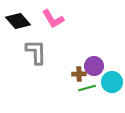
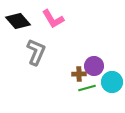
gray L-shape: rotated 24 degrees clockwise
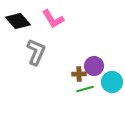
green line: moved 2 px left, 1 px down
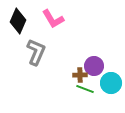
black diamond: rotated 65 degrees clockwise
brown cross: moved 1 px right, 1 px down
cyan circle: moved 1 px left, 1 px down
green line: rotated 36 degrees clockwise
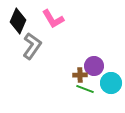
gray L-shape: moved 4 px left, 6 px up; rotated 12 degrees clockwise
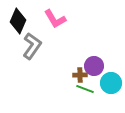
pink L-shape: moved 2 px right
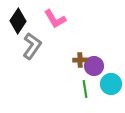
black diamond: rotated 10 degrees clockwise
brown cross: moved 15 px up
cyan circle: moved 1 px down
green line: rotated 60 degrees clockwise
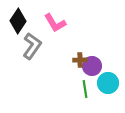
pink L-shape: moved 4 px down
purple circle: moved 2 px left
cyan circle: moved 3 px left, 1 px up
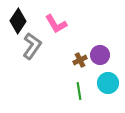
pink L-shape: moved 1 px right, 1 px down
brown cross: rotated 24 degrees counterclockwise
purple circle: moved 8 px right, 11 px up
green line: moved 6 px left, 2 px down
